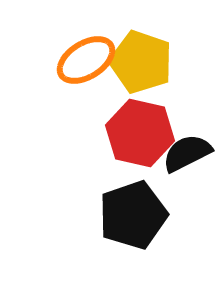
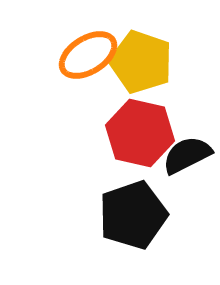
orange ellipse: moved 2 px right, 5 px up
black semicircle: moved 2 px down
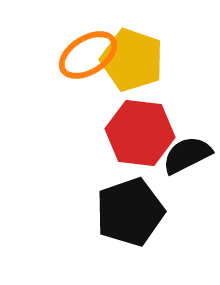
yellow pentagon: moved 9 px left, 2 px up
red hexagon: rotated 6 degrees counterclockwise
black pentagon: moved 3 px left, 3 px up
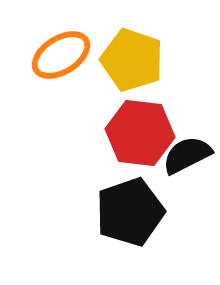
orange ellipse: moved 27 px left
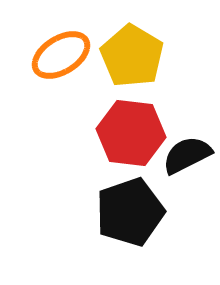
yellow pentagon: moved 4 px up; rotated 12 degrees clockwise
red hexagon: moved 9 px left
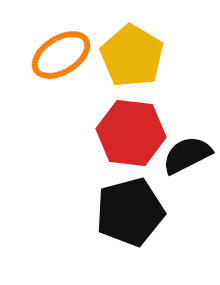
black pentagon: rotated 4 degrees clockwise
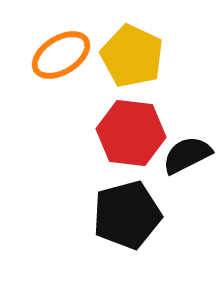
yellow pentagon: rotated 6 degrees counterclockwise
black pentagon: moved 3 px left, 3 px down
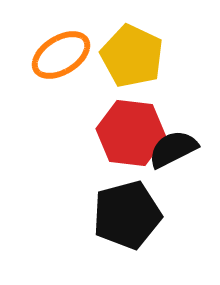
black semicircle: moved 14 px left, 6 px up
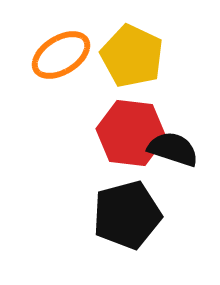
black semicircle: rotated 45 degrees clockwise
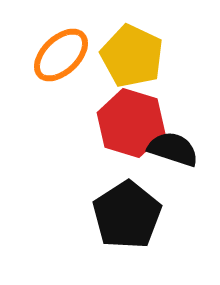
orange ellipse: rotated 12 degrees counterclockwise
red hexagon: moved 10 px up; rotated 10 degrees clockwise
black pentagon: rotated 18 degrees counterclockwise
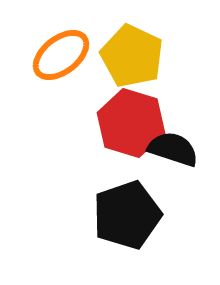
orange ellipse: rotated 6 degrees clockwise
black pentagon: rotated 14 degrees clockwise
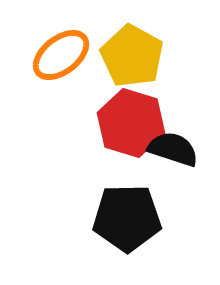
yellow pentagon: rotated 4 degrees clockwise
black pentagon: moved 3 px down; rotated 18 degrees clockwise
